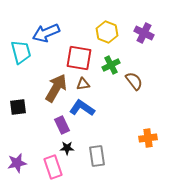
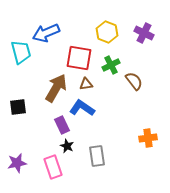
brown triangle: moved 3 px right
black star: moved 2 px up; rotated 24 degrees clockwise
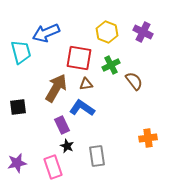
purple cross: moved 1 px left, 1 px up
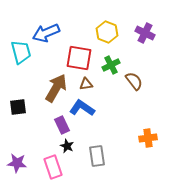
purple cross: moved 2 px right, 1 px down
purple star: rotated 18 degrees clockwise
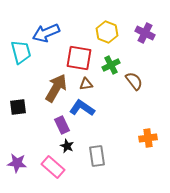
pink rectangle: rotated 30 degrees counterclockwise
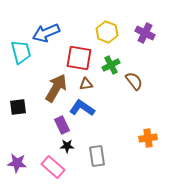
black star: rotated 24 degrees counterclockwise
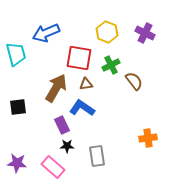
cyan trapezoid: moved 5 px left, 2 px down
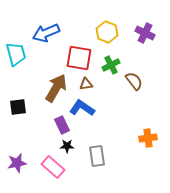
purple star: rotated 18 degrees counterclockwise
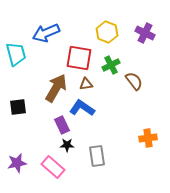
black star: moved 1 px up
